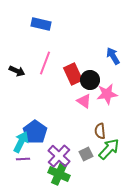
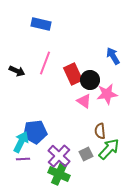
blue pentagon: rotated 30 degrees clockwise
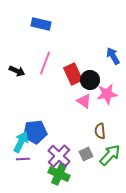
green arrow: moved 1 px right, 6 px down
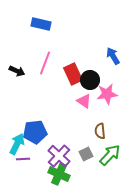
cyan arrow: moved 4 px left, 2 px down
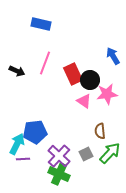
green arrow: moved 2 px up
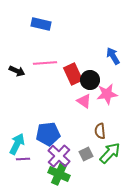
pink line: rotated 65 degrees clockwise
blue pentagon: moved 13 px right, 2 px down
